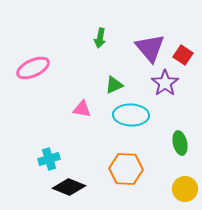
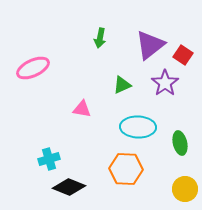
purple triangle: moved 3 px up; rotated 32 degrees clockwise
green triangle: moved 8 px right
cyan ellipse: moved 7 px right, 12 px down
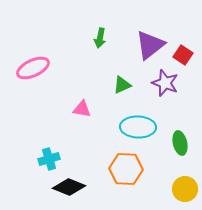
purple star: rotated 16 degrees counterclockwise
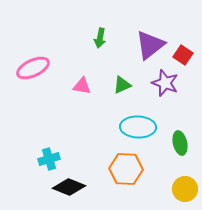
pink triangle: moved 23 px up
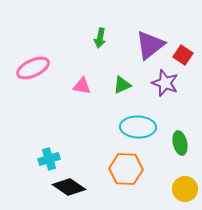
black diamond: rotated 12 degrees clockwise
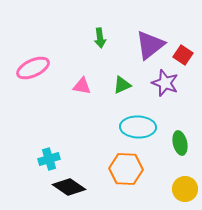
green arrow: rotated 18 degrees counterclockwise
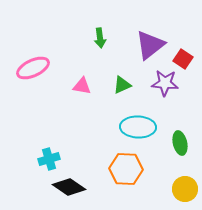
red square: moved 4 px down
purple star: rotated 16 degrees counterclockwise
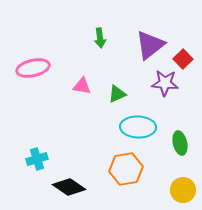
red square: rotated 12 degrees clockwise
pink ellipse: rotated 12 degrees clockwise
green triangle: moved 5 px left, 9 px down
cyan cross: moved 12 px left
orange hexagon: rotated 12 degrees counterclockwise
yellow circle: moved 2 px left, 1 px down
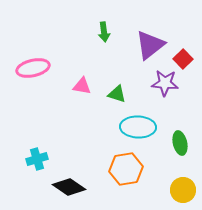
green arrow: moved 4 px right, 6 px up
green triangle: rotated 42 degrees clockwise
